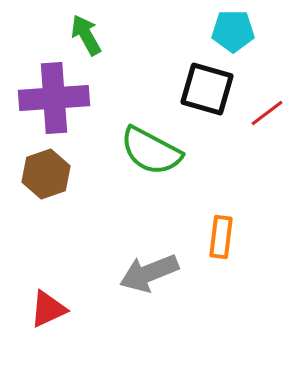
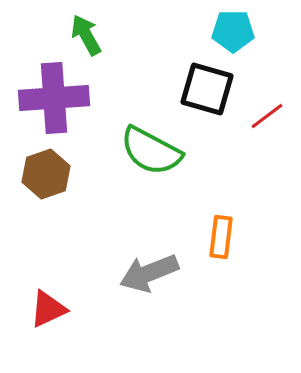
red line: moved 3 px down
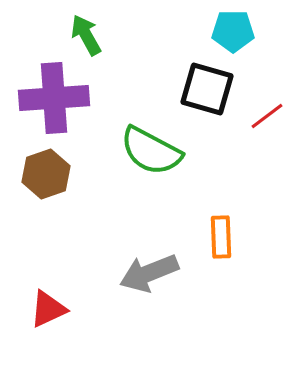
orange rectangle: rotated 9 degrees counterclockwise
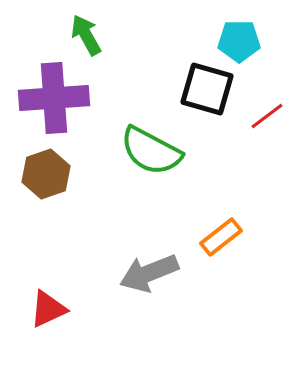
cyan pentagon: moved 6 px right, 10 px down
orange rectangle: rotated 54 degrees clockwise
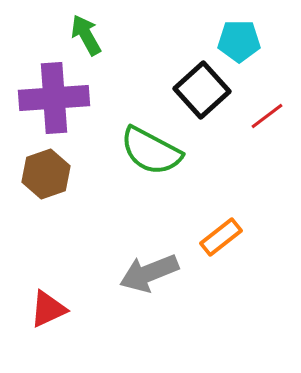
black square: moved 5 px left, 1 px down; rotated 32 degrees clockwise
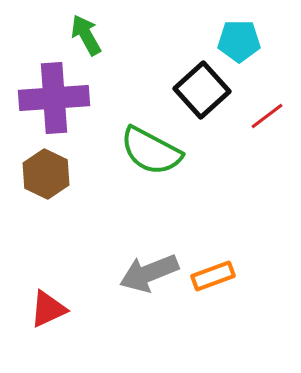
brown hexagon: rotated 15 degrees counterclockwise
orange rectangle: moved 8 px left, 39 px down; rotated 18 degrees clockwise
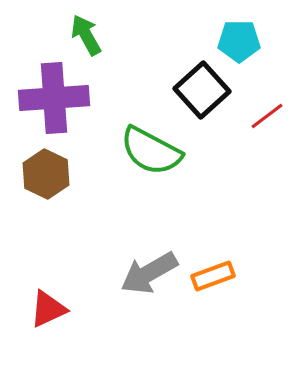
gray arrow: rotated 8 degrees counterclockwise
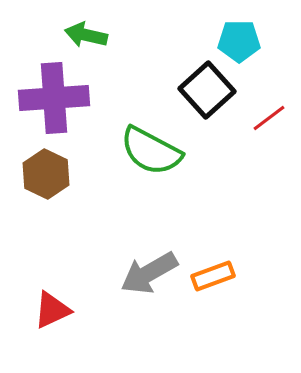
green arrow: rotated 48 degrees counterclockwise
black square: moved 5 px right
red line: moved 2 px right, 2 px down
red triangle: moved 4 px right, 1 px down
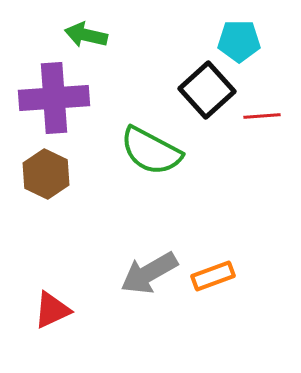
red line: moved 7 px left, 2 px up; rotated 33 degrees clockwise
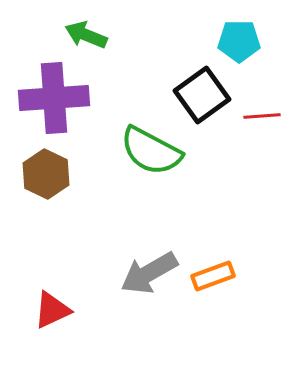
green arrow: rotated 9 degrees clockwise
black square: moved 5 px left, 5 px down; rotated 6 degrees clockwise
